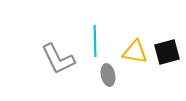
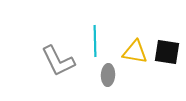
black square: rotated 24 degrees clockwise
gray L-shape: moved 2 px down
gray ellipse: rotated 15 degrees clockwise
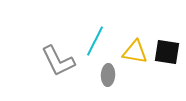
cyan line: rotated 28 degrees clockwise
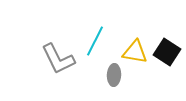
black square: rotated 24 degrees clockwise
gray L-shape: moved 2 px up
gray ellipse: moved 6 px right
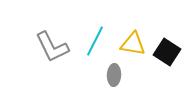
yellow triangle: moved 2 px left, 8 px up
gray L-shape: moved 6 px left, 12 px up
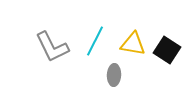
black square: moved 2 px up
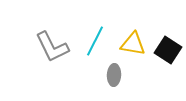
black square: moved 1 px right
